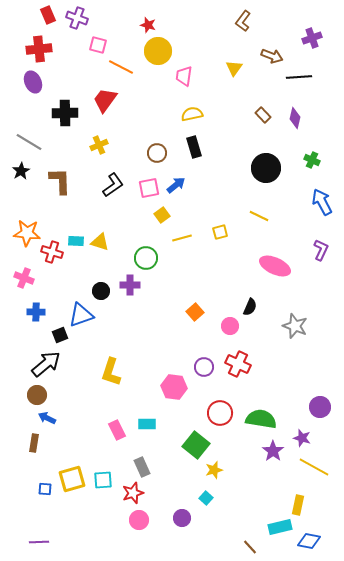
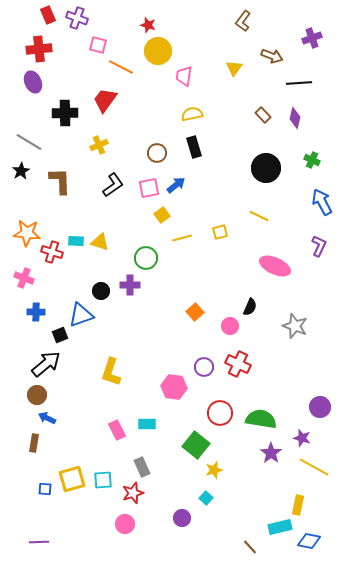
black line at (299, 77): moved 6 px down
purple L-shape at (321, 250): moved 2 px left, 4 px up
purple star at (273, 451): moved 2 px left, 2 px down
pink circle at (139, 520): moved 14 px left, 4 px down
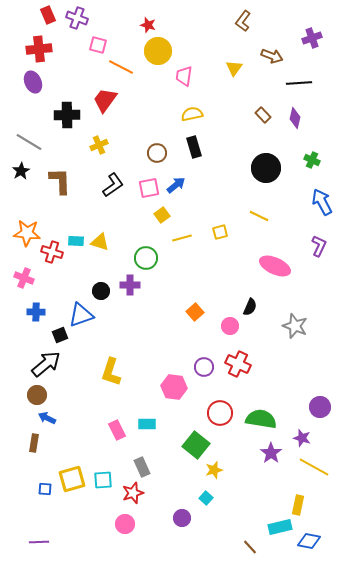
black cross at (65, 113): moved 2 px right, 2 px down
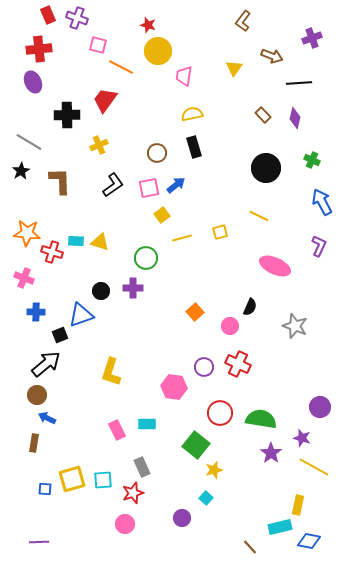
purple cross at (130, 285): moved 3 px right, 3 px down
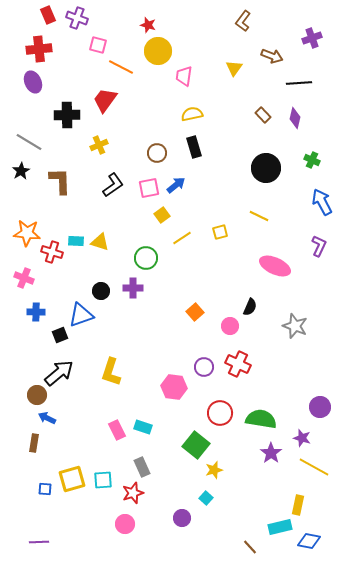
yellow line at (182, 238): rotated 18 degrees counterclockwise
black arrow at (46, 364): moved 13 px right, 9 px down
cyan rectangle at (147, 424): moved 4 px left, 3 px down; rotated 18 degrees clockwise
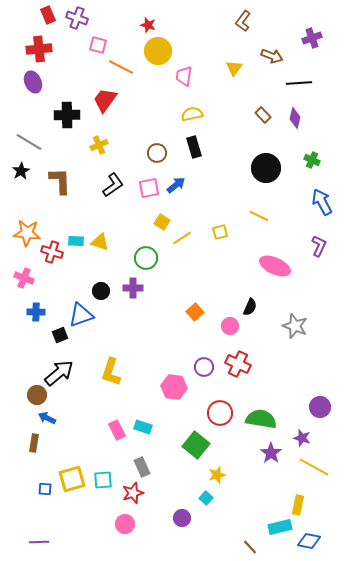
yellow square at (162, 215): moved 7 px down; rotated 21 degrees counterclockwise
yellow star at (214, 470): moved 3 px right, 5 px down
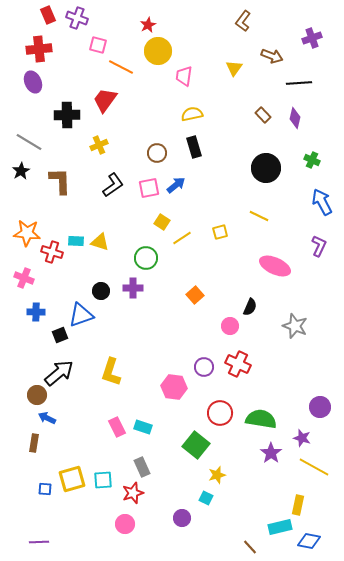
red star at (148, 25): rotated 28 degrees clockwise
orange square at (195, 312): moved 17 px up
pink rectangle at (117, 430): moved 3 px up
cyan square at (206, 498): rotated 16 degrees counterclockwise
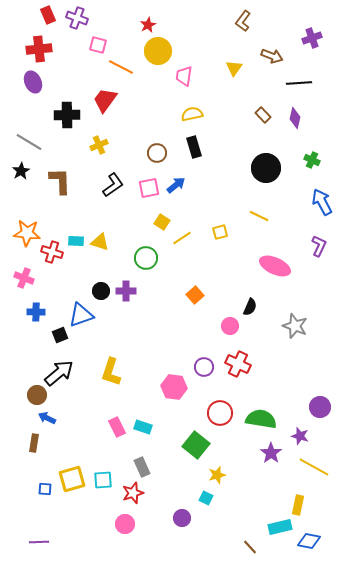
purple cross at (133, 288): moved 7 px left, 3 px down
purple star at (302, 438): moved 2 px left, 2 px up
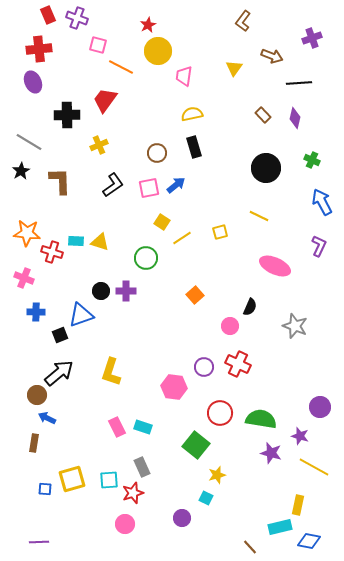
purple star at (271, 453): rotated 20 degrees counterclockwise
cyan square at (103, 480): moved 6 px right
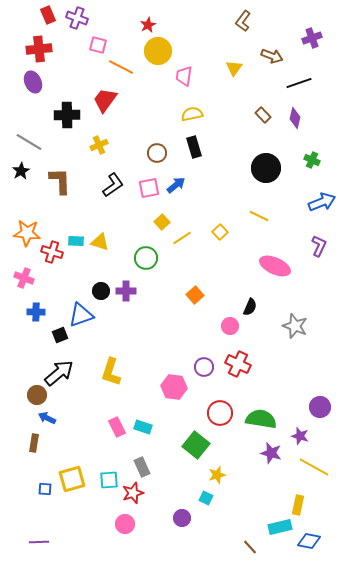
black line at (299, 83): rotated 15 degrees counterclockwise
blue arrow at (322, 202): rotated 96 degrees clockwise
yellow square at (162, 222): rotated 14 degrees clockwise
yellow square at (220, 232): rotated 28 degrees counterclockwise
